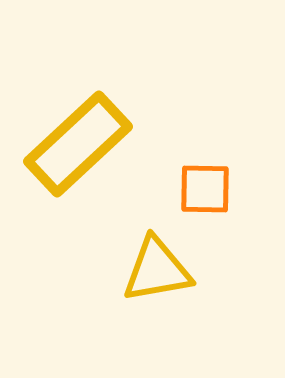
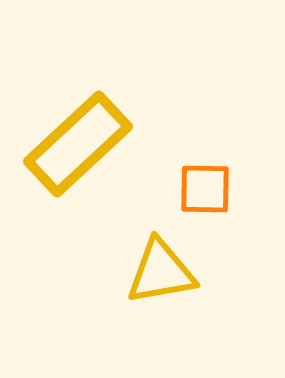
yellow triangle: moved 4 px right, 2 px down
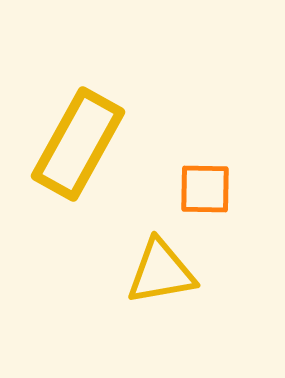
yellow rectangle: rotated 18 degrees counterclockwise
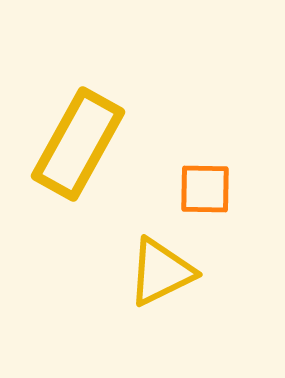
yellow triangle: rotated 16 degrees counterclockwise
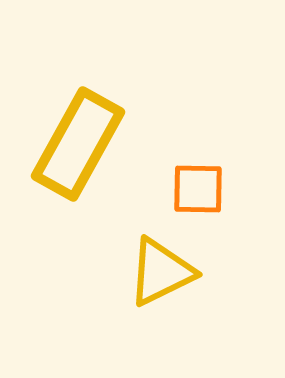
orange square: moved 7 px left
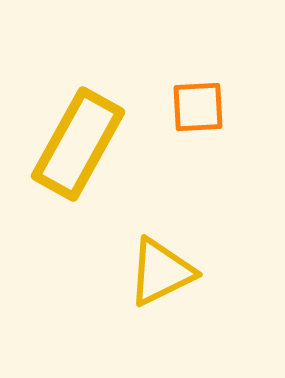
orange square: moved 82 px up; rotated 4 degrees counterclockwise
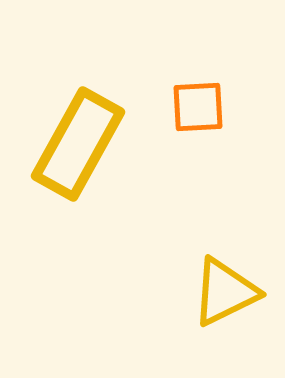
yellow triangle: moved 64 px right, 20 px down
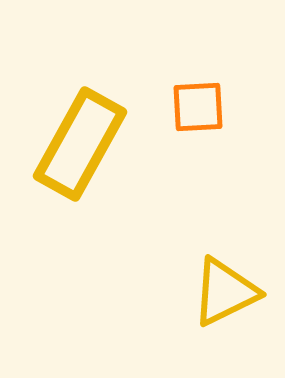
yellow rectangle: moved 2 px right
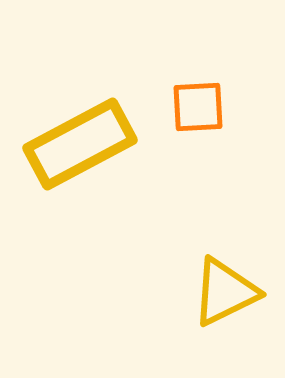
yellow rectangle: rotated 33 degrees clockwise
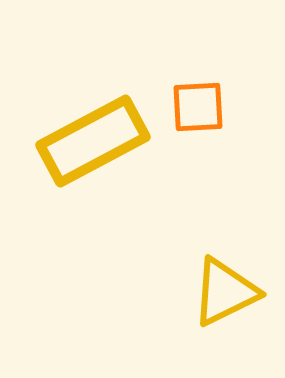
yellow rectangle: moved 13 px right, 3 px up
